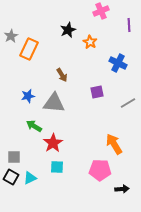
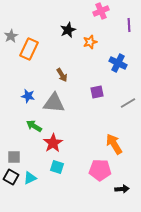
orange star: rotated 24 degrees clockwise
blue star: rotated 24 degrees clockwise
cyan square: rotated 16 degrees clockwise
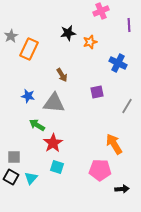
black star: moved 3 px down; rotated 14 degrees clockwise
gray line: moved 1 px left, 3 px down; rotated 28 degrees counterclockwise
green arrow: moved 3 px right, 1 px up
cyan triangle: moved 1 px right; rotated 24 degrees counterclockwise
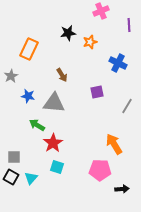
gray star: moved 40 px down
